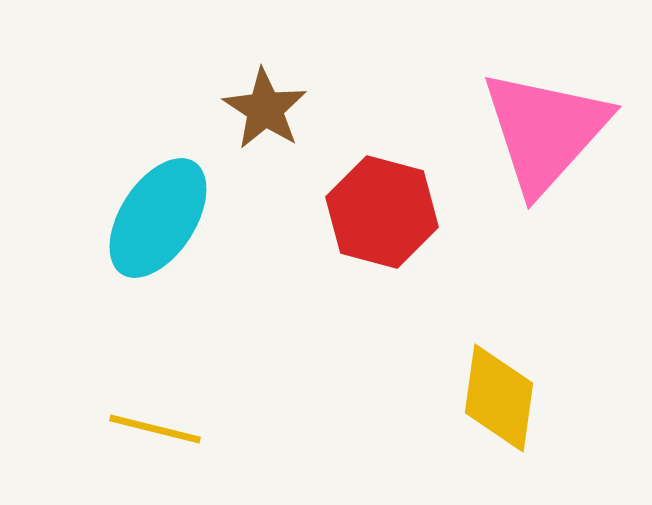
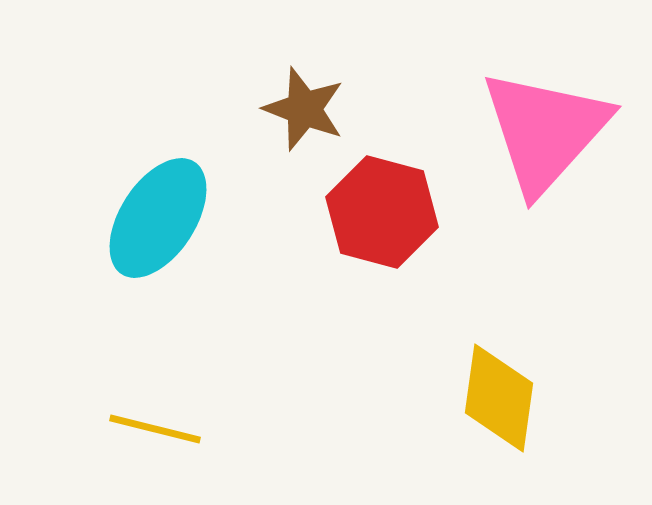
brown star: moved 39 px right; rotated 12 degrees counterclockwise
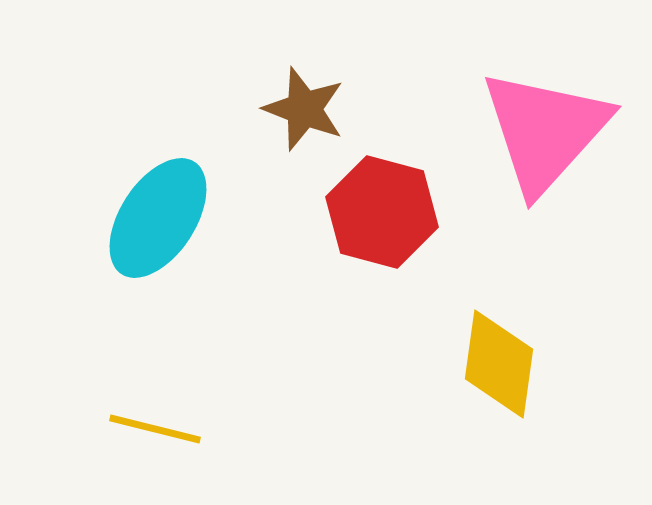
yellow diamond: moved 34 px up
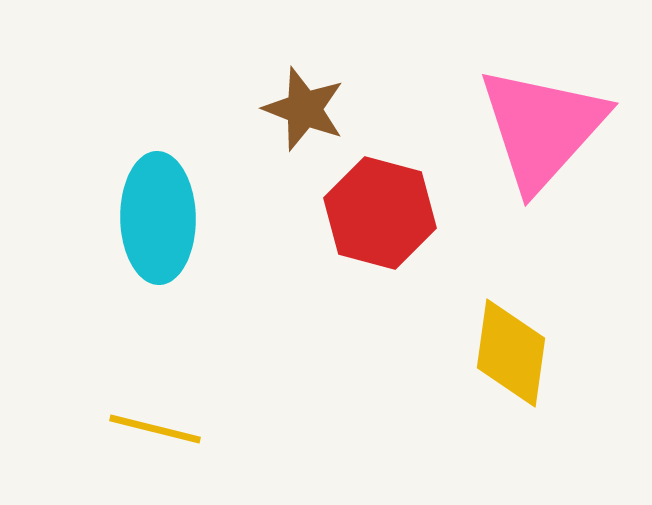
pink triangle: moved 3 px left, 3 px up
red hexagon: moved 2 px left, 1 px down
cyan ellipse: rotated 34 degrees counterclockwise
yellow diamond: moved 12 px right, 11 px up
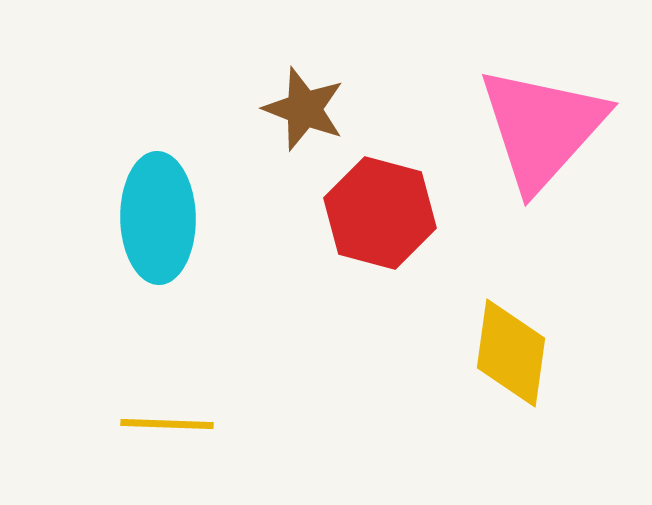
yellow line: moved 12 px right, 5 px up; rotated 12 degrees counterclockwise
